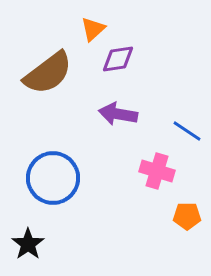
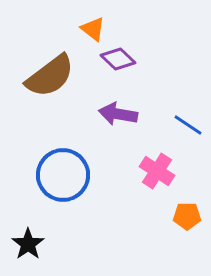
orange triangle: rotated 40 degrees counterclockwise
purple diamond: rotated 52 degrees clockwise
brown semicircle: moved 2 px right, 3 px down
blue line: moved 1 px right, 6 px up
pink cross: rotated 16 degrees clockwise
blue circle: moved 10 px right, 3 px up
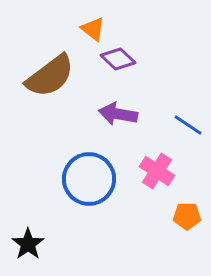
blue circle: moved 26 px right, 4 px down
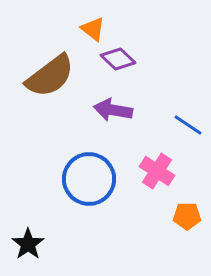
purple arrow: moved 5 px left, 4 px up
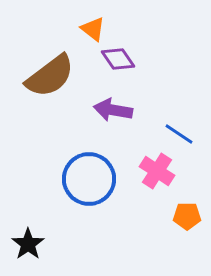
purple diamond: rotated 12 degrees clockwise
blue line: moved 9 px left, 9 px down
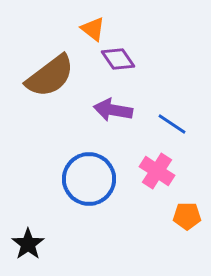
blue line: moved 7 px left, 10 px up
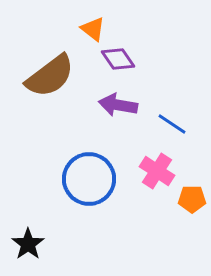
purple arrow: moved 5 px right, 5 px up
orange pentagon: moved 5 px right, 17 px up
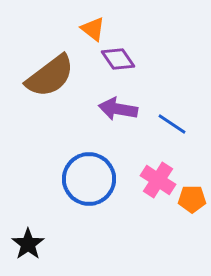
purple arrow: moved 4 px down
pink cross: moved 1 px right, 9 px down
